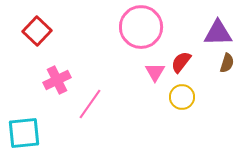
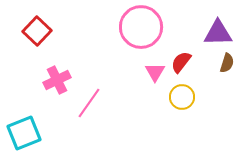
pink line: moved 1 px left, 1 px up
cyan square: rotated 16 degrees counterclockwise
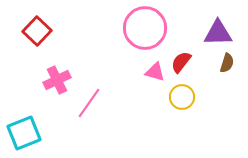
pink circle: moved 4 px right, 1 px down
pink triangle: rotated 45 degrees counterclockwise
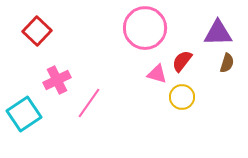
red semicircle: moved 1 px right, 1 px up
pink triangle: moved 2 px right, 2 px down
cyan square: moved 19 px up; rotated 12 degrees counterclockwise
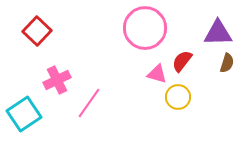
yellow circle: moved 4 px left
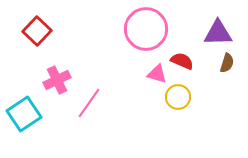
pink circle: moved 1 px right, 1 px down
red semicircle: rotated 75 degrees clockwise
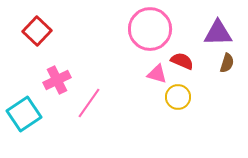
pink circle: moved 4 px right
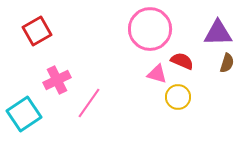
red square: rotated 16 degrees clockwise
